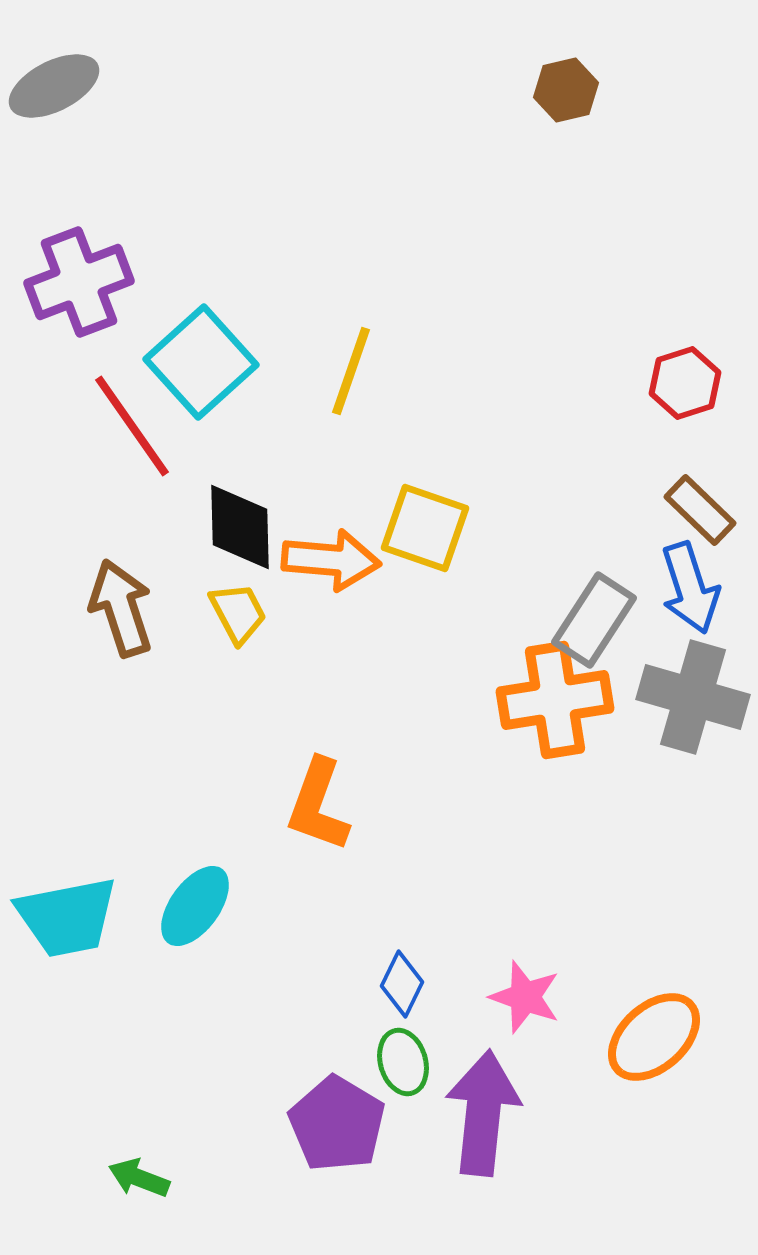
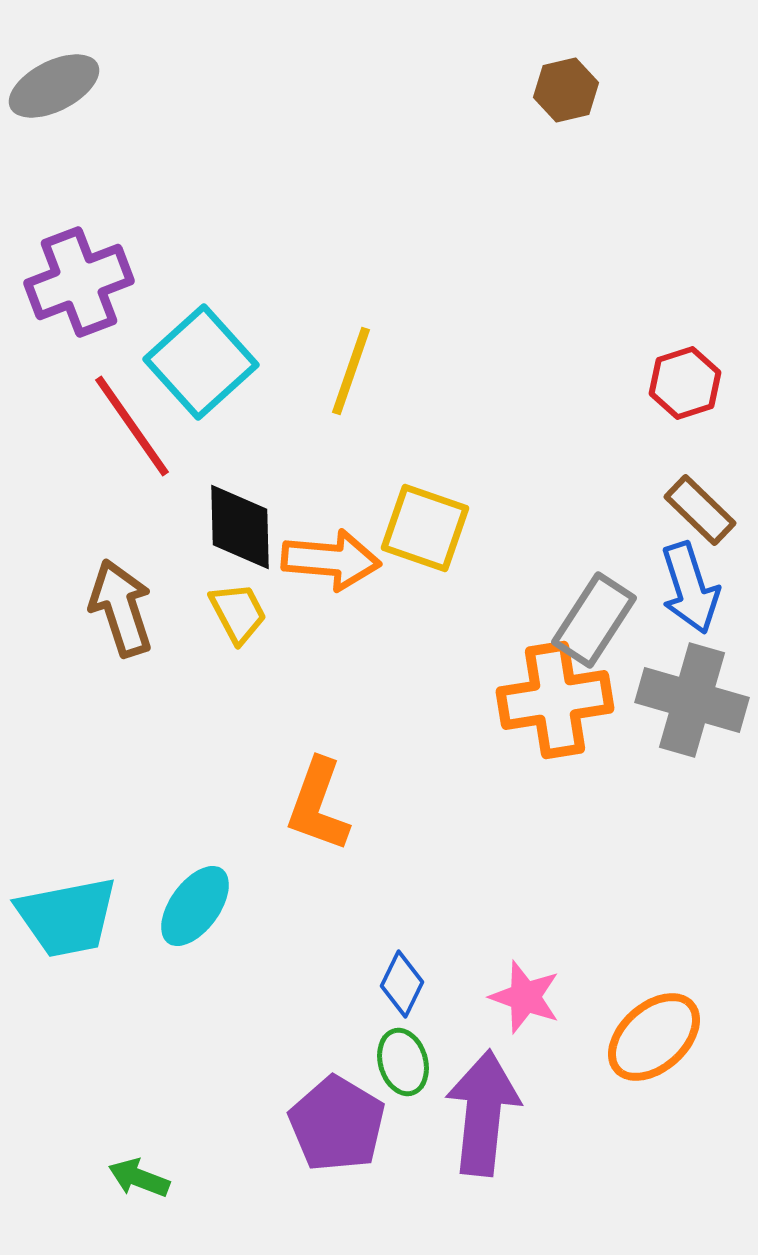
gray cross: moved 1 px left, 3 px down
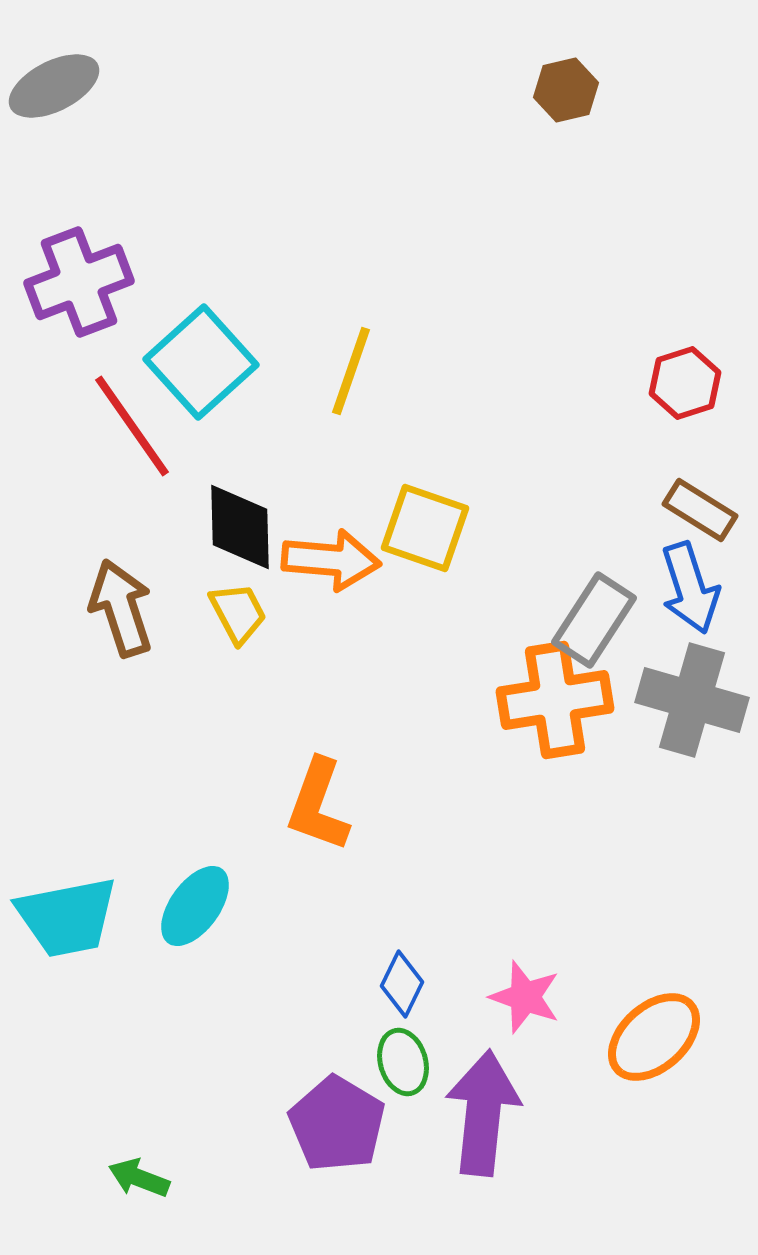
brown rectangle: rotated 12 degrees counterclockwise
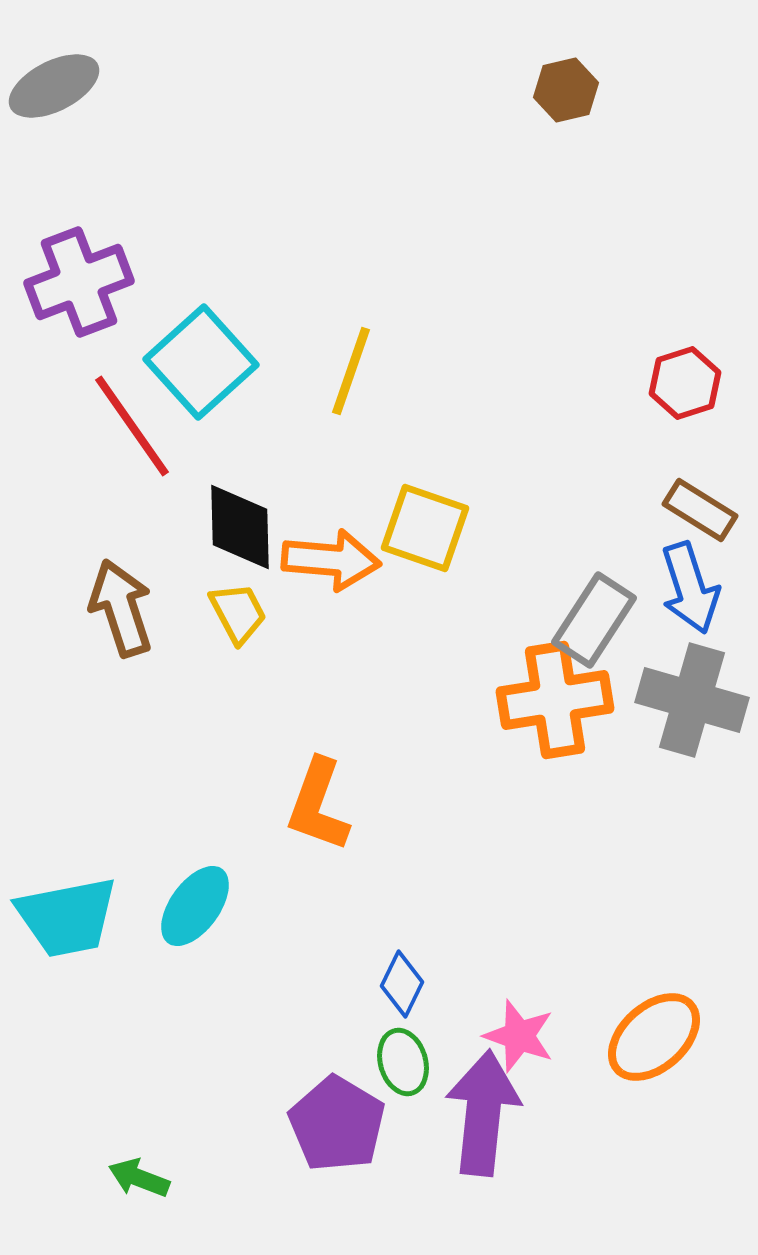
pink star: moved 6 px left, 39 px down
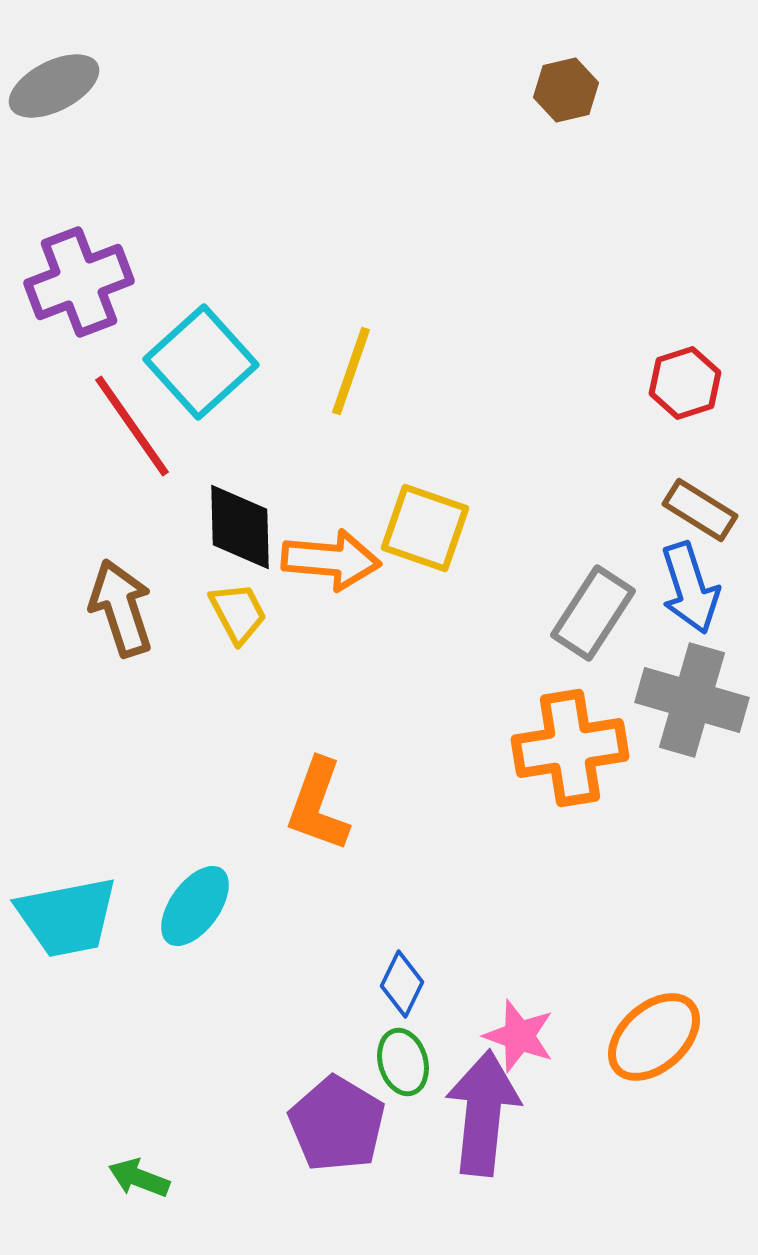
gray rectangle: moved 1 px left, 7 px up
orange cross: moved 15 px right, 48 px down
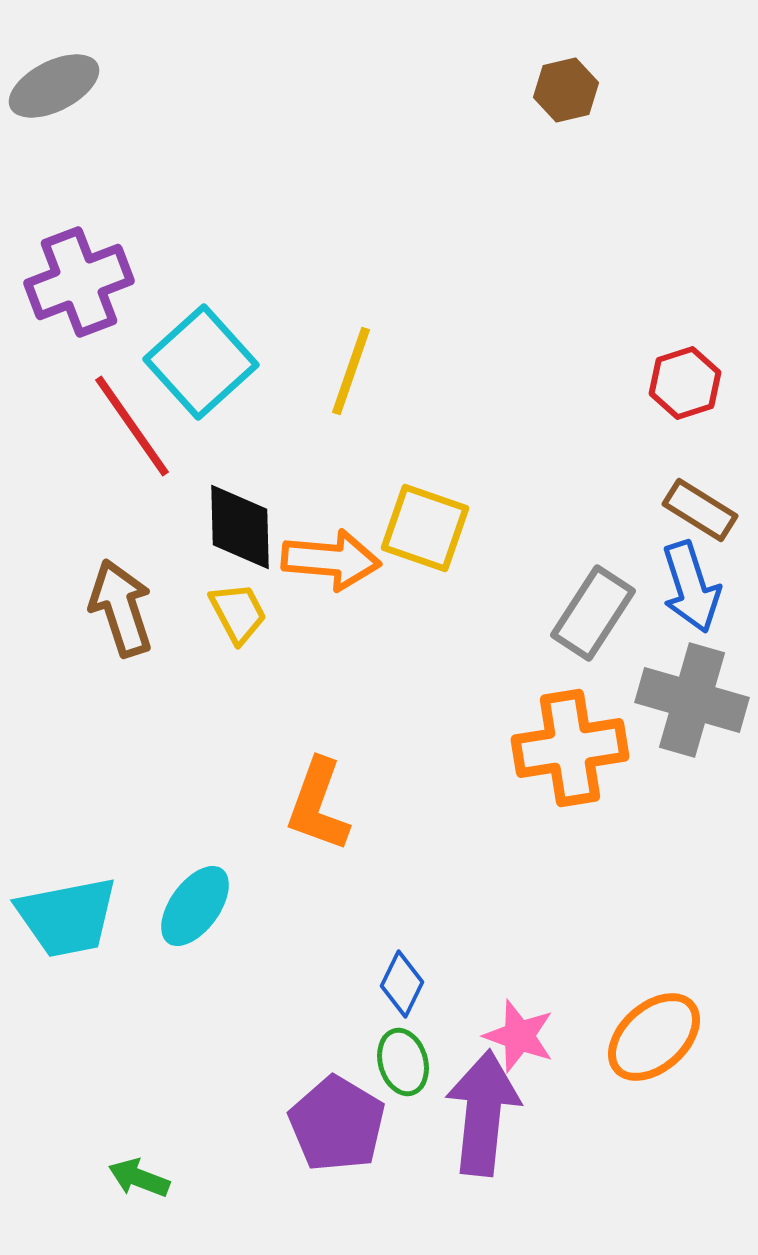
blue arrow: moved 1 px right, 1 px up
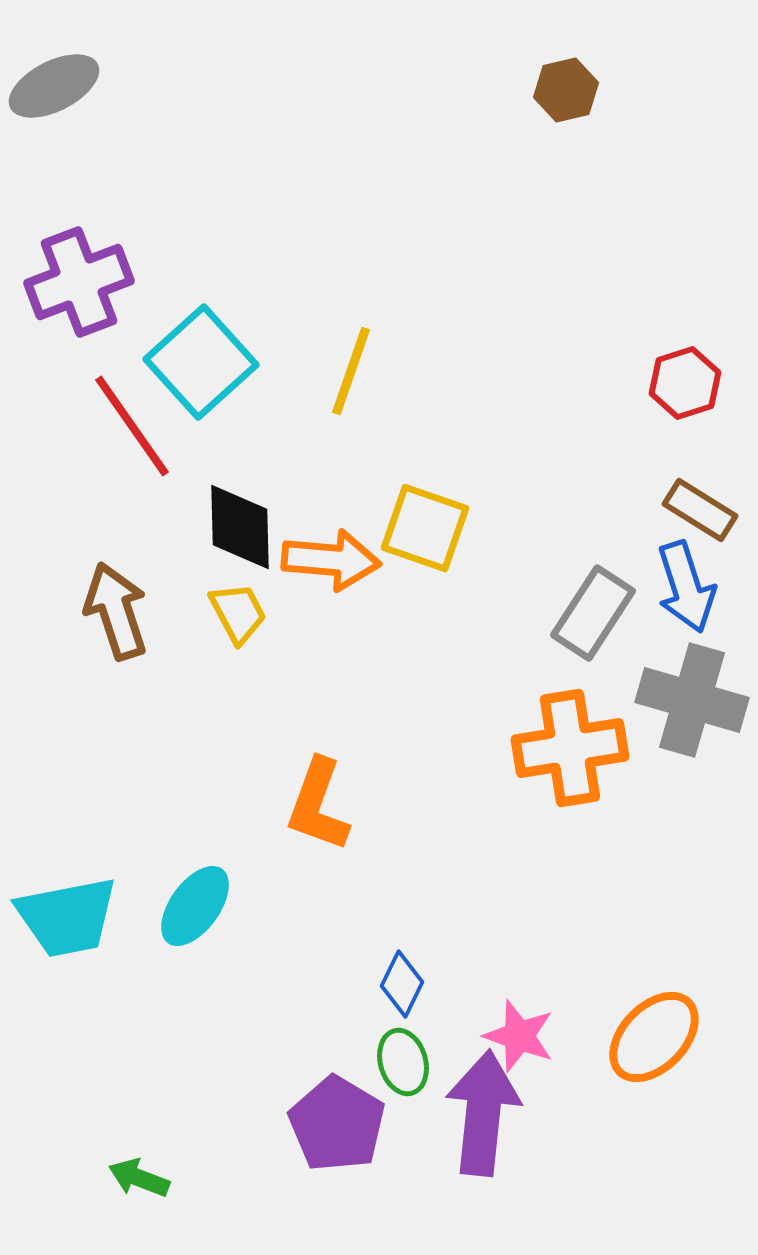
blue arrow: moved 5 px left
brown arrow: moved 5 px left, 3 px down
orange ellipse: rotated 4 degrees counterclockwise
